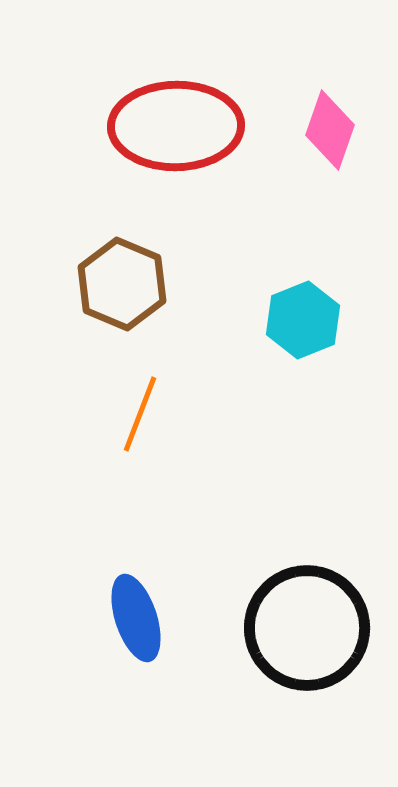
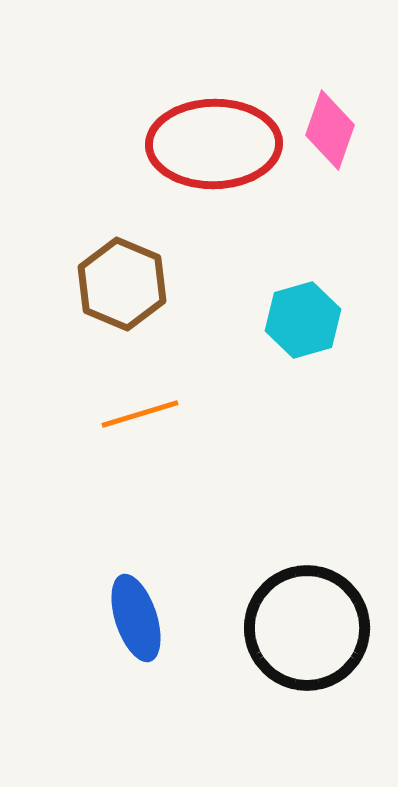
red ellipse: moved 38 px right, 18 px down
cyan hexagon: rotated 6 degrees clockwise
orange line: rotated 52 degrees clockwise
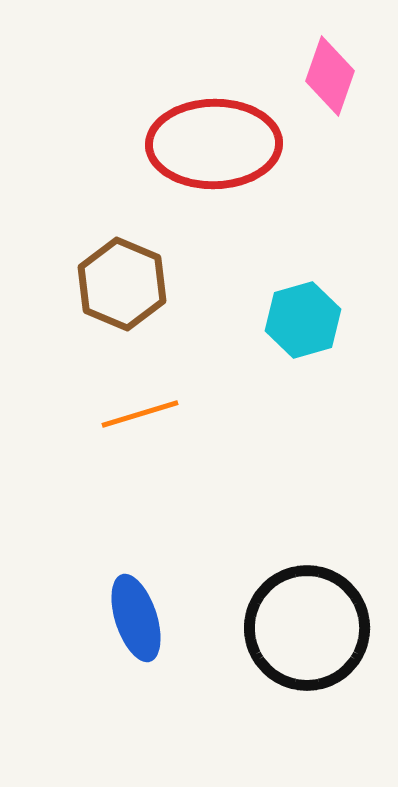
pink diamond: moved 54 px up
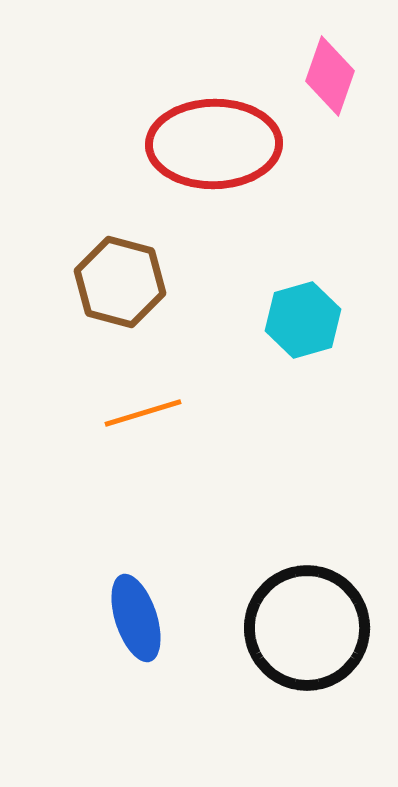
brown hexagon: moved 2 px left, 2 px up; rotated 8 degrees counterclockwise
orange line: moved 3 px right, 1 px up
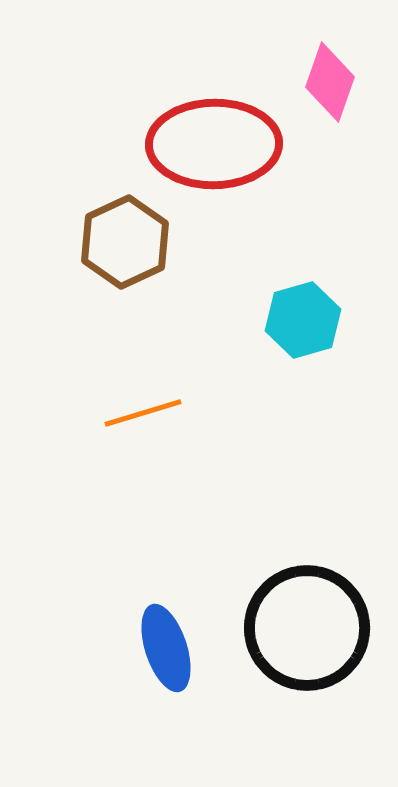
pink diamond: moved 6 px down
brown hexagon: moved 5 px right, 40 px up; rotated 20 degrees clockwise
blue ellipse: moved 30 px right, 30 px down
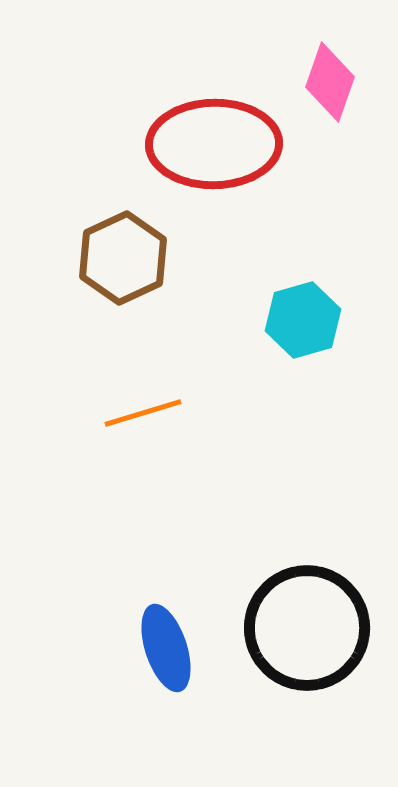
brown hexagon: moved 2 px left, 16 px down
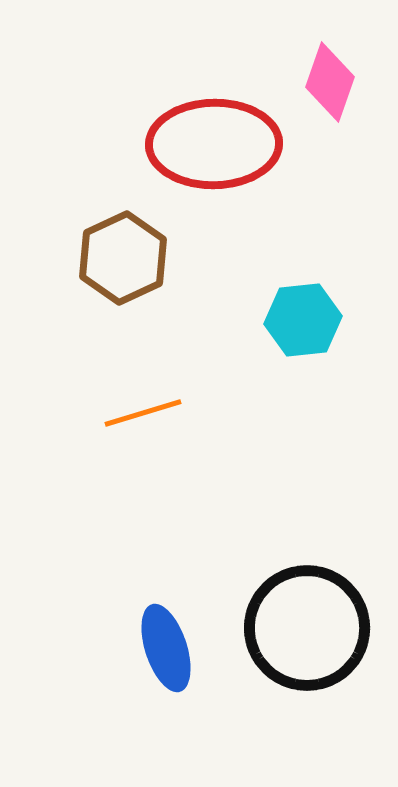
cyan hexagon: rotated 10 degrees clockwise
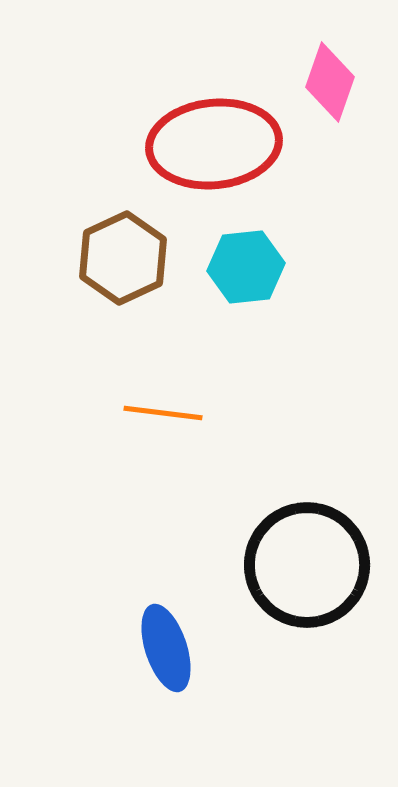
red ellipse: rotated 5 degrees counterclockwise
cyan hexagon: moved 57 px left, 53 px up
orange line: moved 20 px right; rotated 24 degrees clockwise
black circle: moved 63 px up
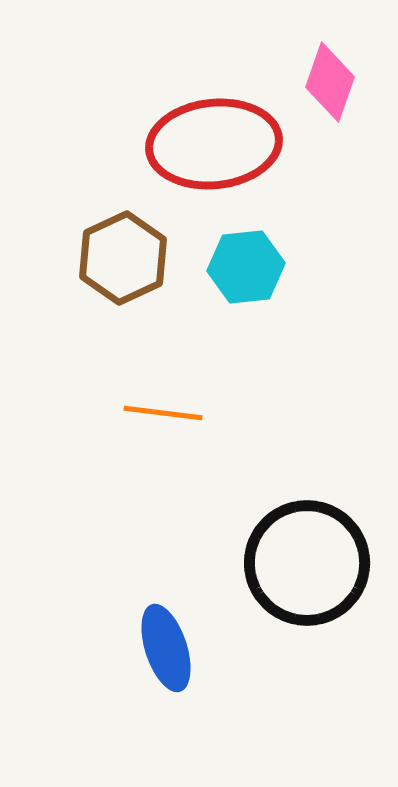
black circle: moved 2 px up
